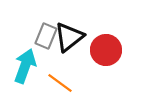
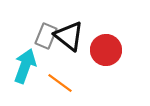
black triangle: moved 1 px up; rotated 44 degrees counterclockwise
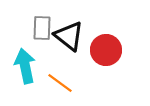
gray rectangle: moved 4 px left, 8 px up; rotated 20 degrees counterclockwise
cyan arrow: rotated 32 degrees counterclockwise
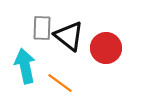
red circle: moved 2 px up
